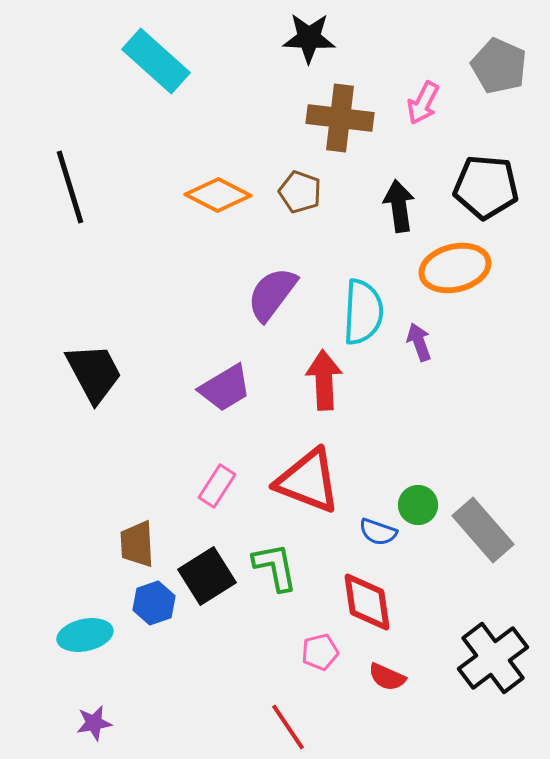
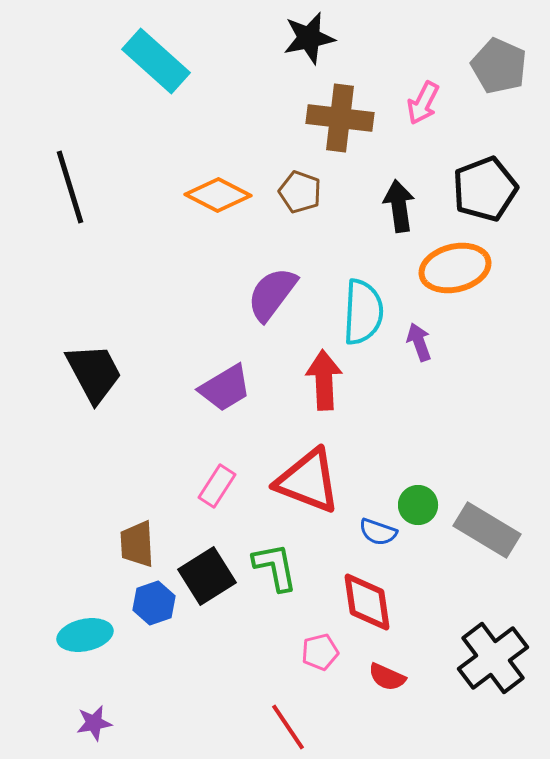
black star: rotated 14 degrees counterclockwise
black pentagon: moved 1 px left, 2 px down; rotated 26 degrees counterclockwise
gray rectangle: moved 4 px right; rotated 18 degrees counterclockwise
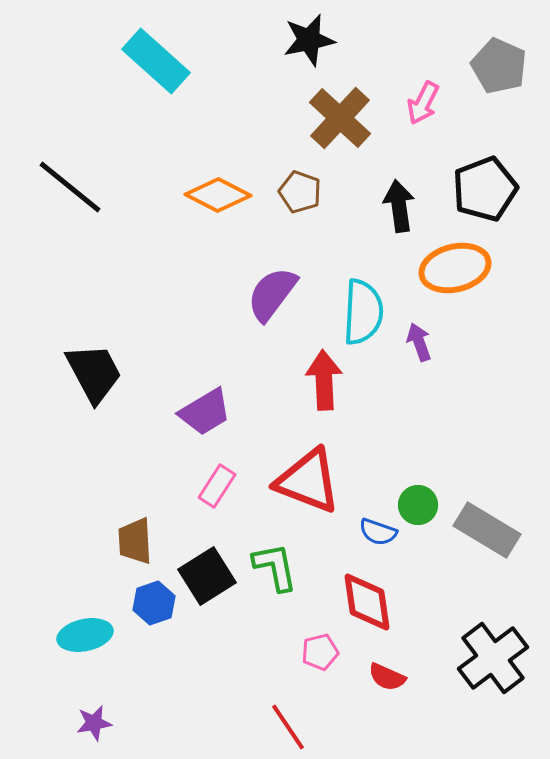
black star: moved 2 px down
brown cross: rotated 36 degrees clockwise
black line: rotated 34 degrees counterclockwise
purple trapezoid: moved 20 px left, 24 px down
brown trapezoid: moved 2 px left, 3 px up
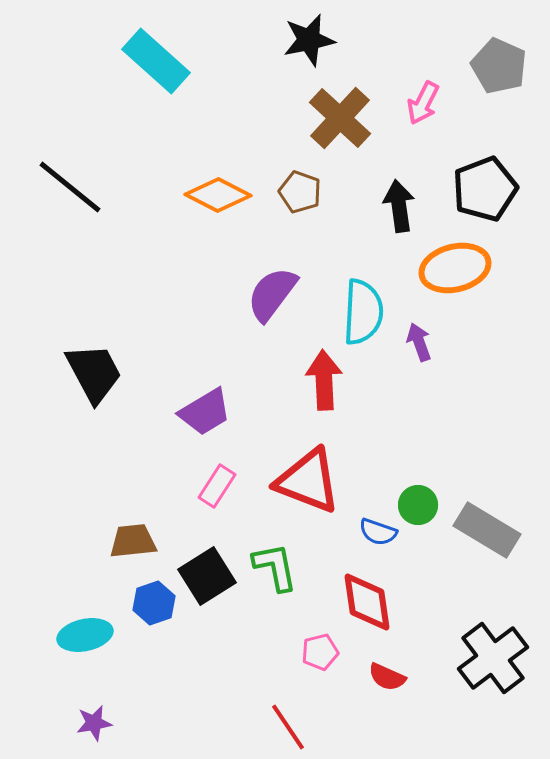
brown trapezoid: moved 2 px left; rotated 87 degrees clockwise
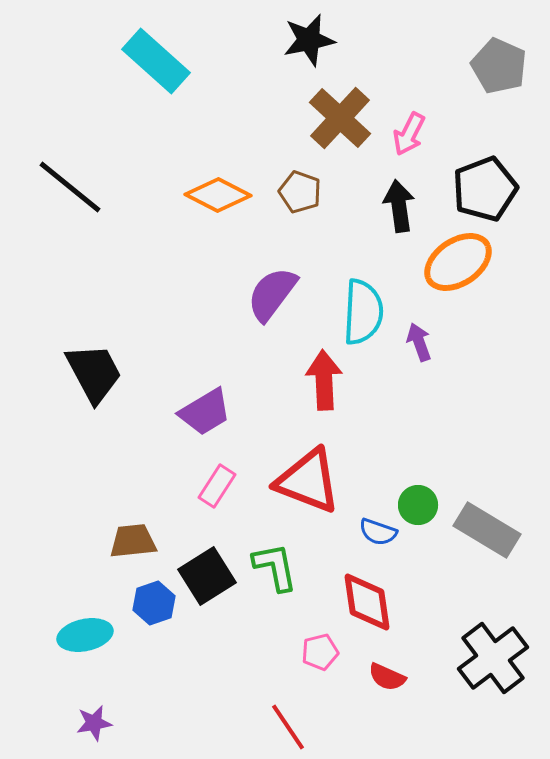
pink arrow: moved 14 px left, 31 px down
orange ellipse: moved 3 px right, 6 px up; rotated 20 degrees counterclockwise
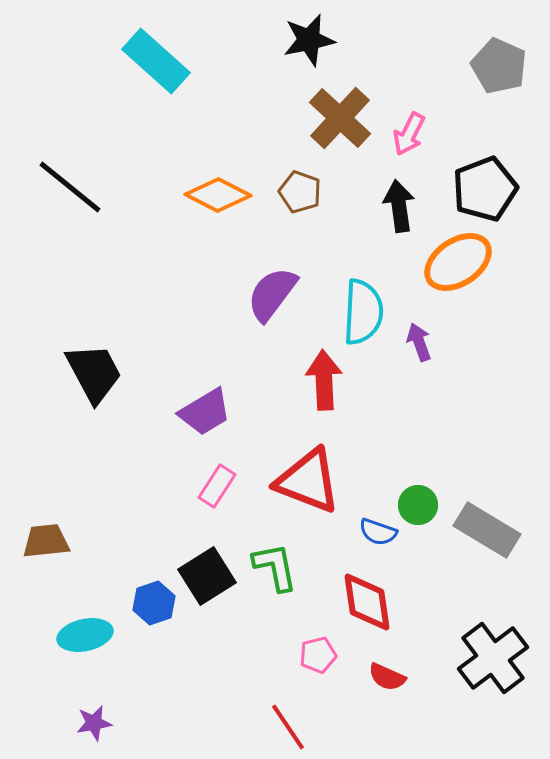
brown trapezoid: moved 87 px left
pink pentagon: moved 2 px left, 3 px down
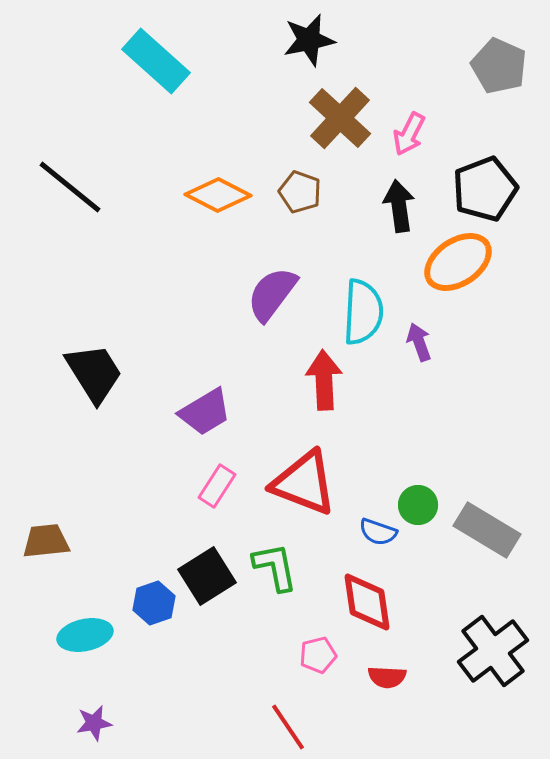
black trapezoid: rotated 4 degrees counterclockwise
red triangle: moved 4 px left, 2 px down
black cross: moved 7 px up
red semicircle: rotated 21 degrees counterclockwise
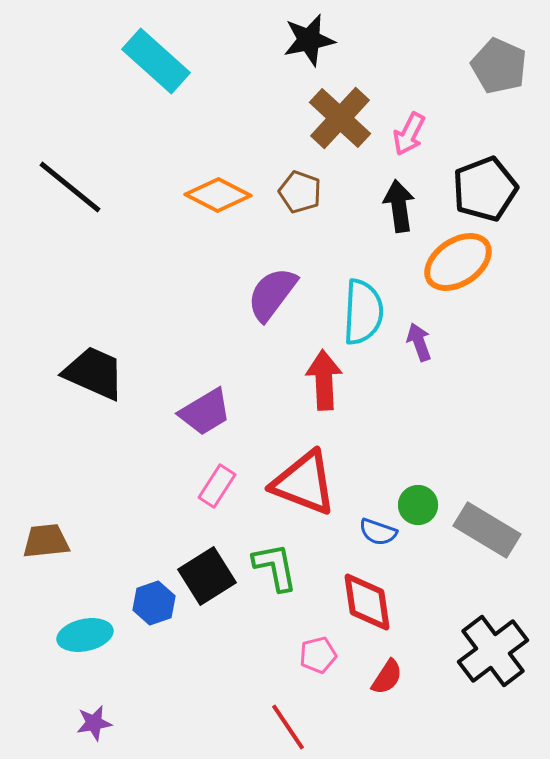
black trapezoid: rotated 34 degrees counterclockwise
red semicircle: rotated 60 degrees counterclockwise
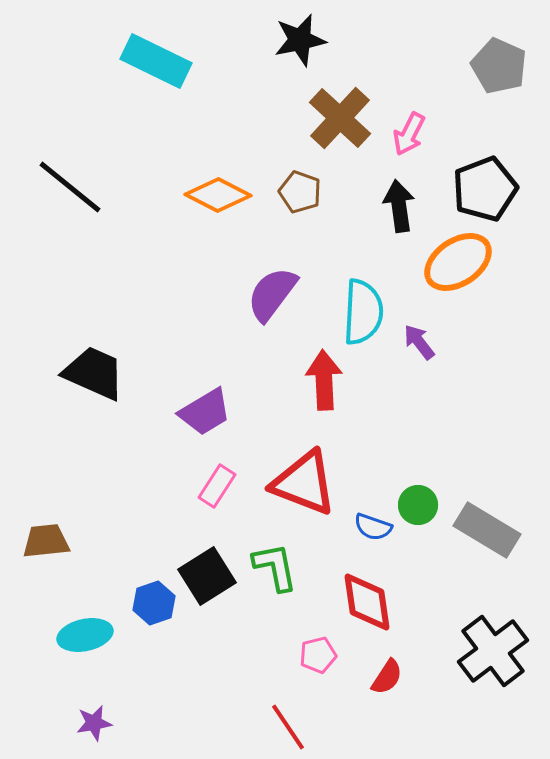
black star: moved 9 px left
cyan rectangle: rotated 16 degrees counterclockwise
purple arrow: rotated 18 degrees counterclockwise
blue semicircle: moved 5 px left, 5 px up
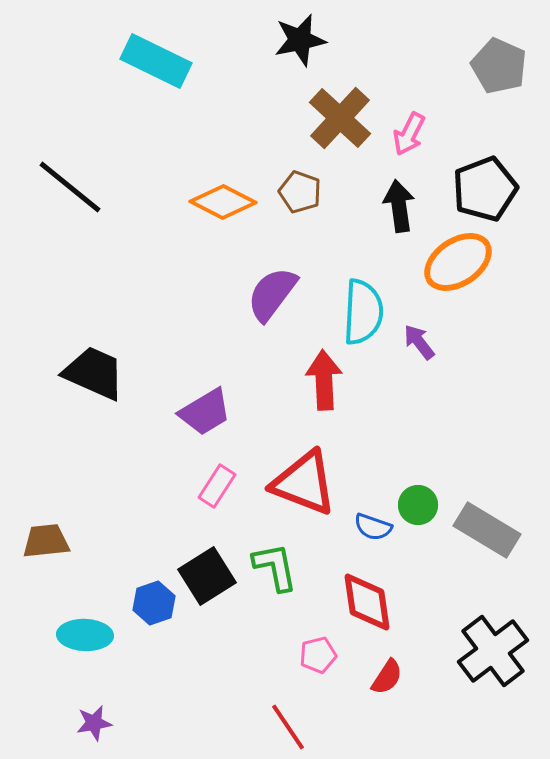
orange diamond: moved 5 px right, 7 px down
cyan ellipse: rotated 14 degrees clockwise
